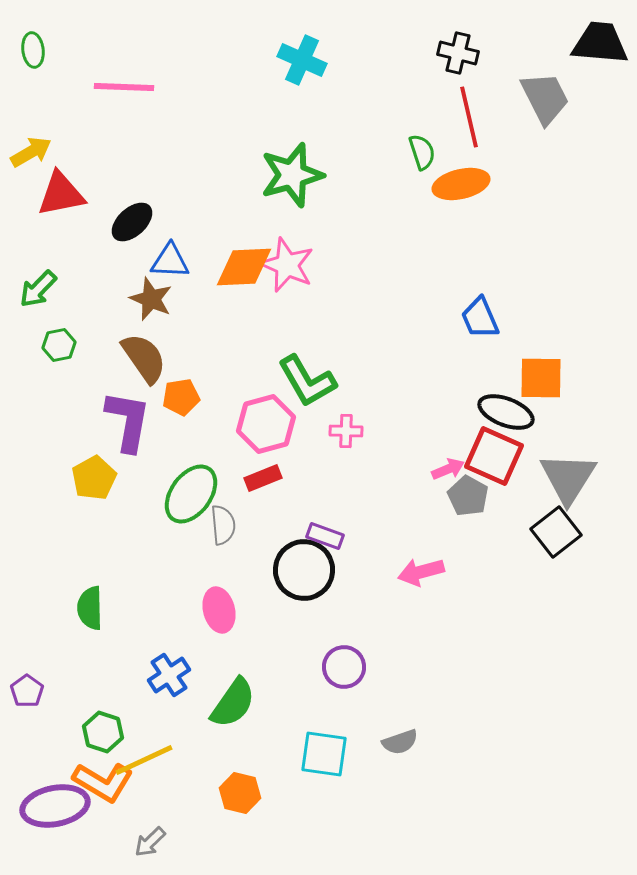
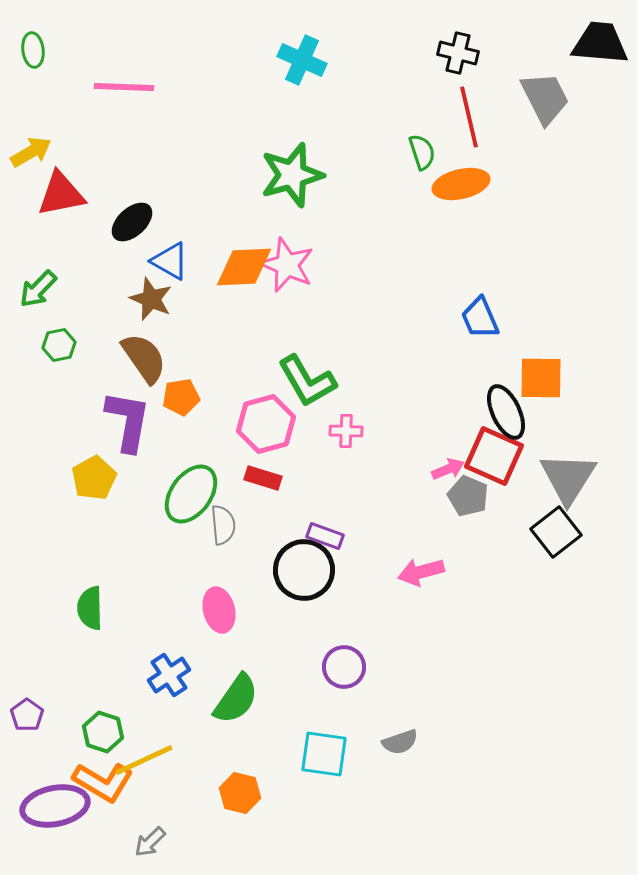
blue triangle at (170, 261): rotated 27 degrees clockwise
black ellipse at (506, 412): rotated 44 degrees clockwise
red rectangle at (263, 478): rotated 39 degrees clockwise
gray pentagon at (468, 496): rotated 6 degrees counterclockwise
purple pentagon at (27, 691): moved 24 px down
green semicircle at (233, 703): moved 3 px right, 4 px up
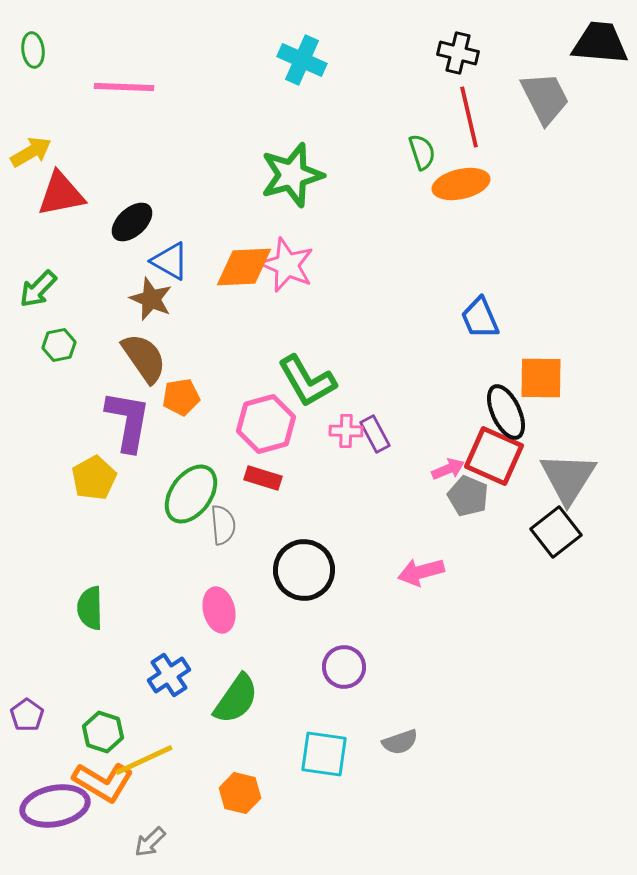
purple rectangle at (325, 536): moved 50 px right, 102 px up; rotated 42 degrees clockwise
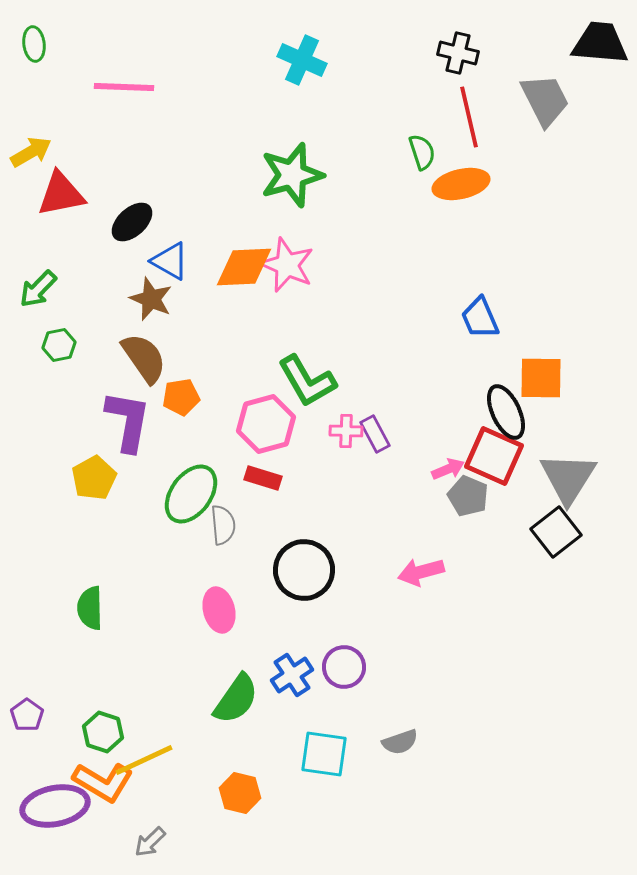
green ellipse at (33, 50): moved 1 px right, 6 px up
gray trapezoid at (545, 98): moved 2 px down
blue cross at (169, 675): moved 123 px right
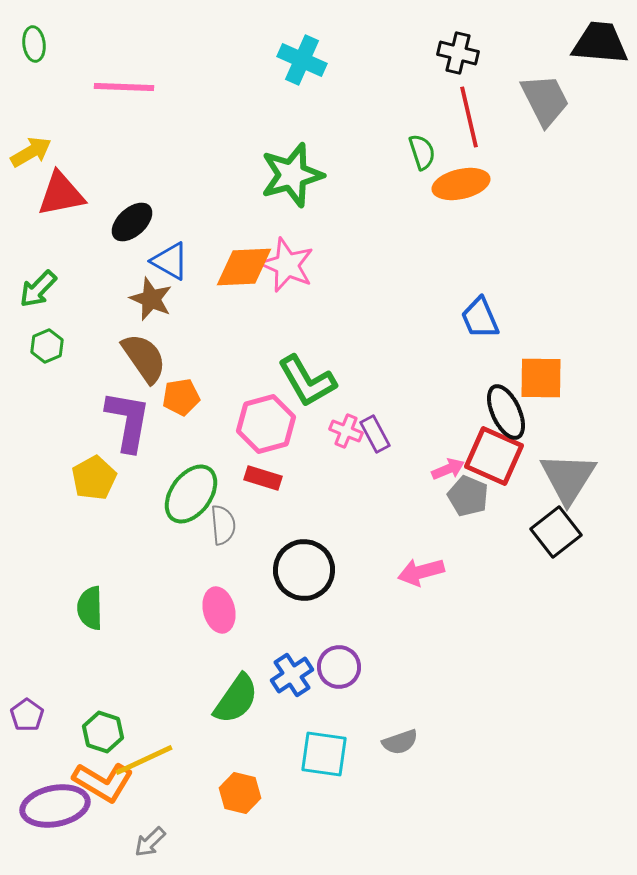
green hexagon at (59, 345): moved 12 px left, 1 px down; rotated 12 degrees counterclockwise
pink cross at (346, 431): rotated 20 degrees clockwise
purple circle at (344, 667): moved 5 px left
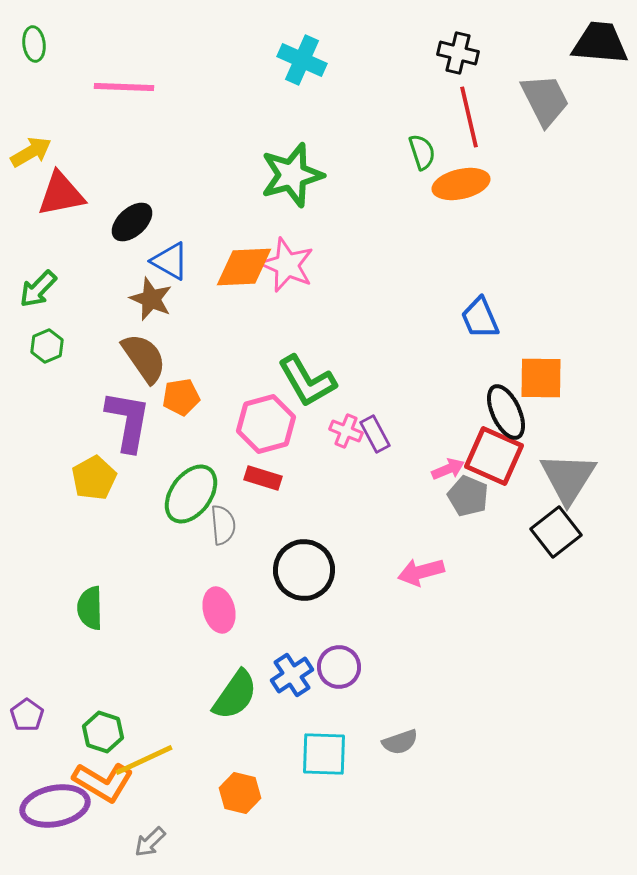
green semicircle at (236, 699): moved 1 px left, 4 px up
cyan square at (324, 754): rotated 6 degrees counterclockwise
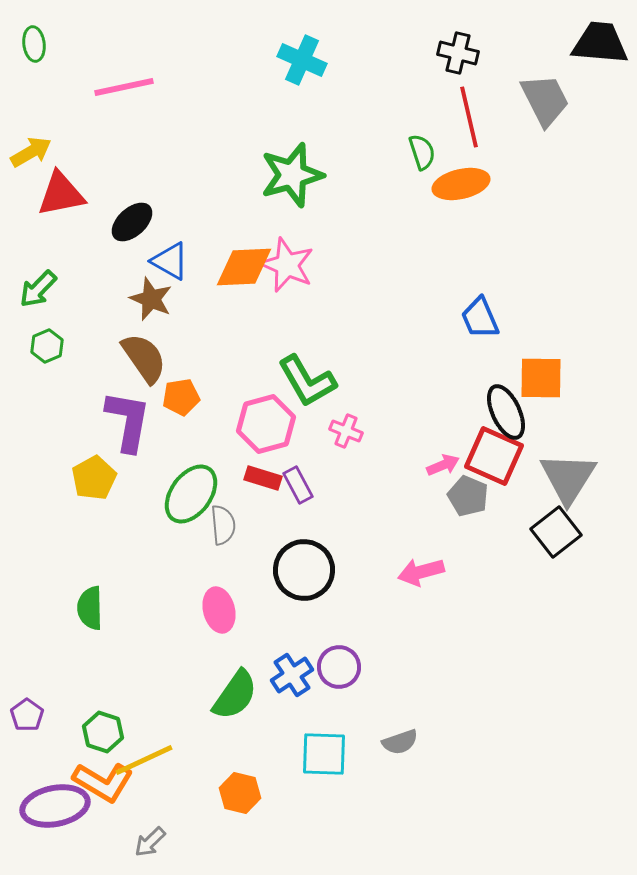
pink line at (124, 87): rotated 14 degrees counterclockwise
purple rectangle at (375, 434): moved 77 px left, 51 px down
pink arrow at (448, 469): moved 5 px left, 4 px up
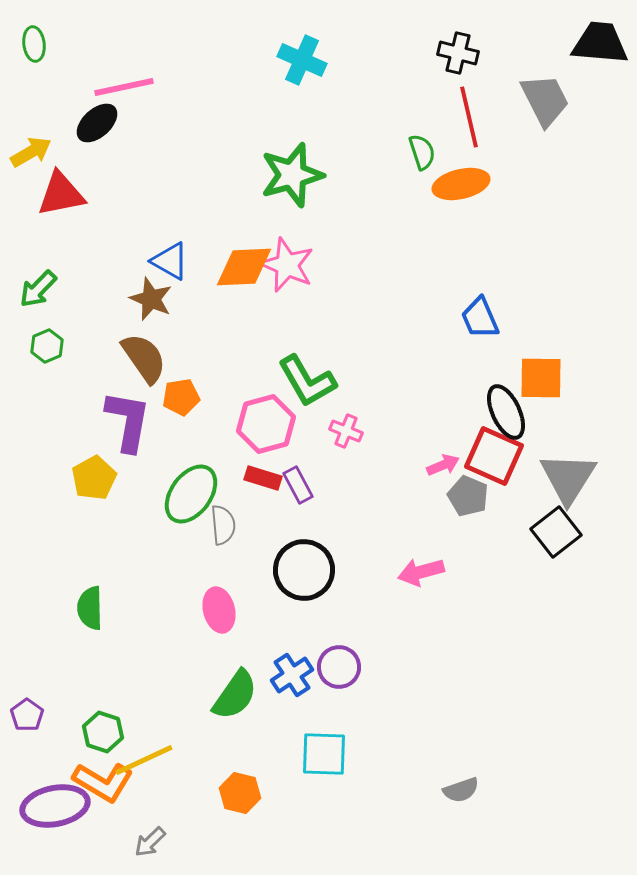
black ellipse at (132, 222): moved 35 px left, 99 px up
gray semicircle at (400, 742): moved 61 px right, 48 px down
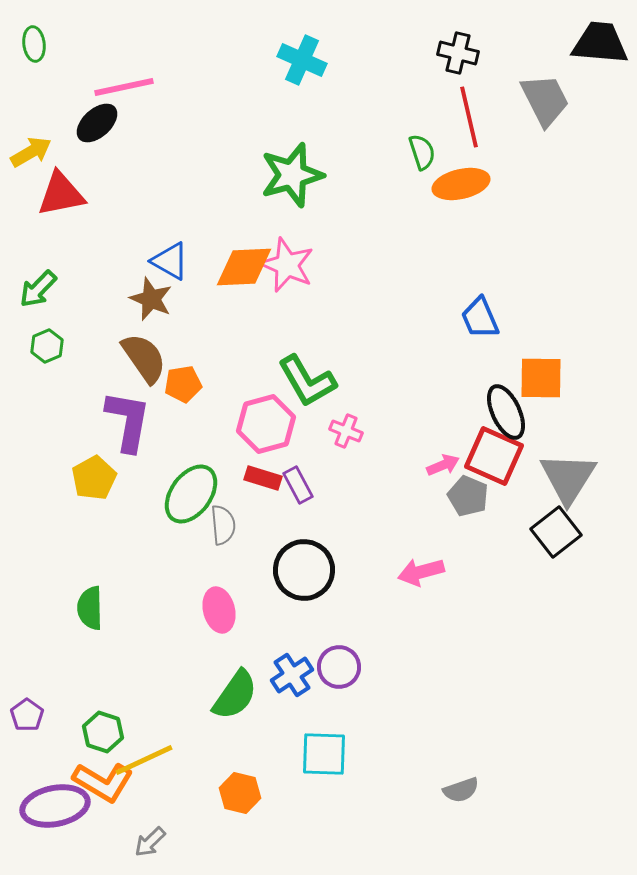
orange pentagon at (181, 397): moved 2 px right, 13 px up
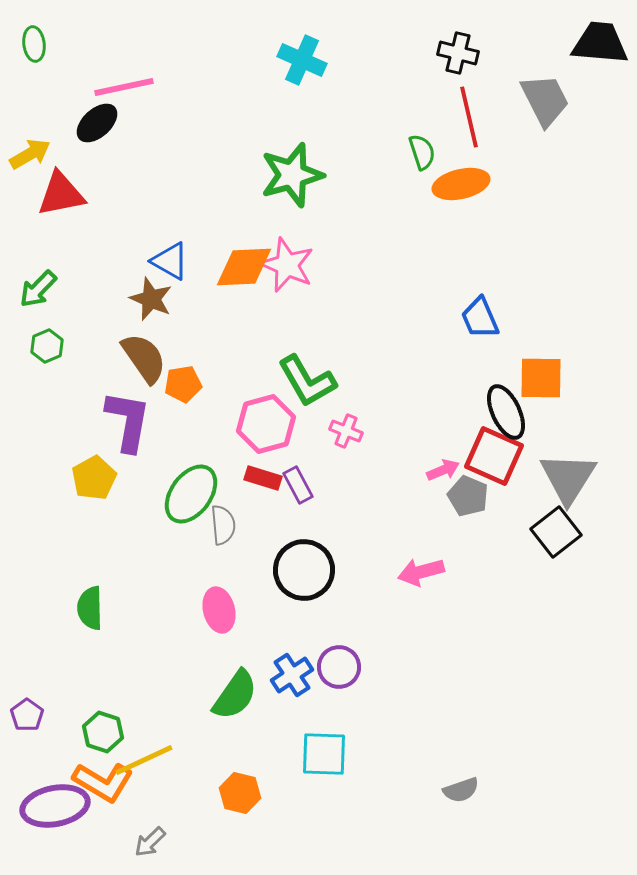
yellow arrow at (31, 152): moved 1 px left, 2 px down
pink arrow at (443, 465): moved 5 px down
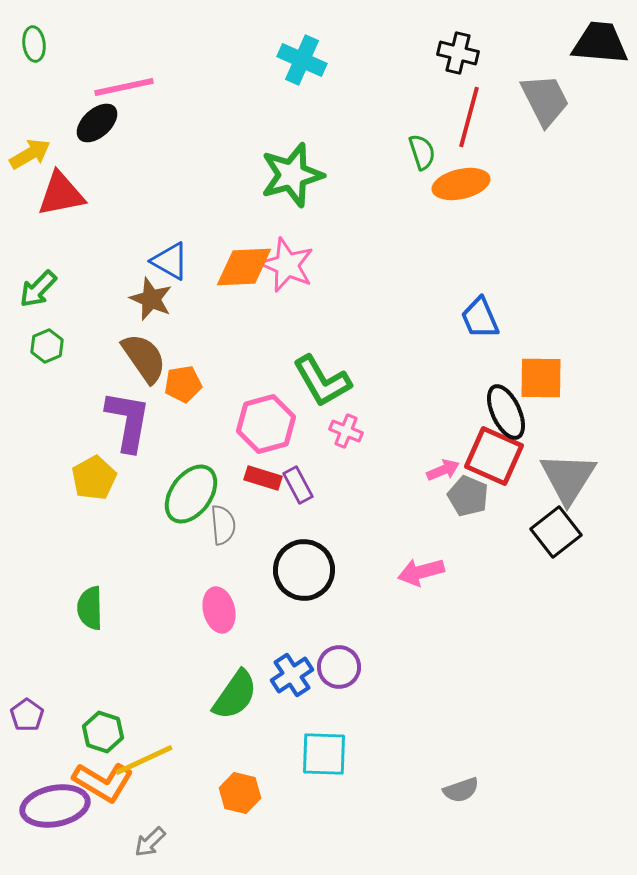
red line at (469, 117): rotated 28 degrees clockwise
green L-shape at (307, 381): moved 15 px right
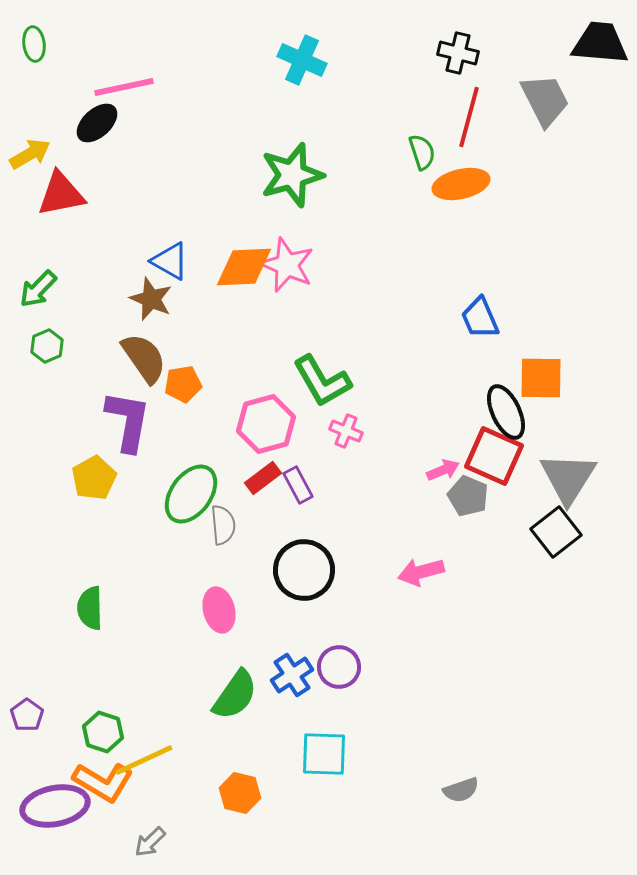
red rectangle at (263, 478): rotated 54 degrees counterclockwise
